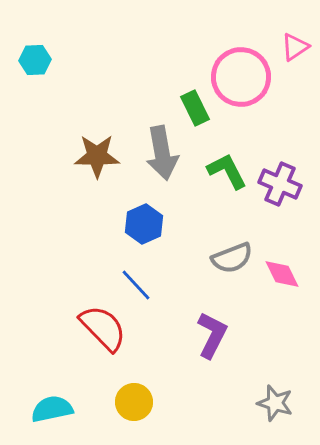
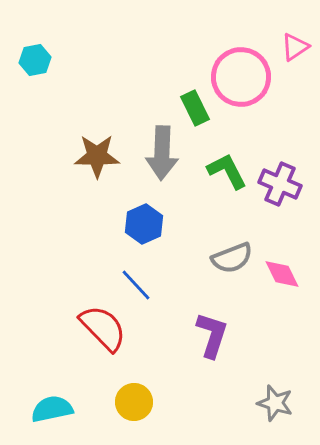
cyan hexagon: rotated 8 degrees counterclockwise
gray arrow: rotated 12 degrees clockwise
purple L-shape: rotated 9 degrees counterclockwise
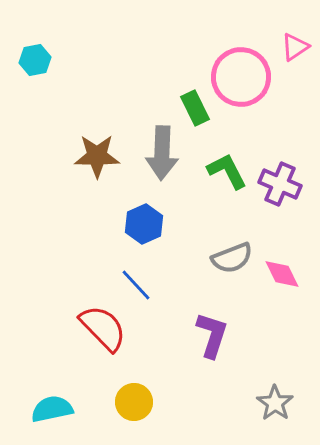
gray star: rotated 18 degrees clockwise
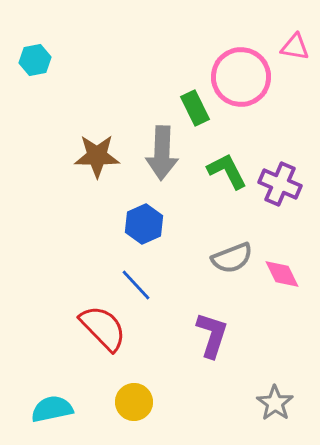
pink triangle: rotated 44 degrees clockwise
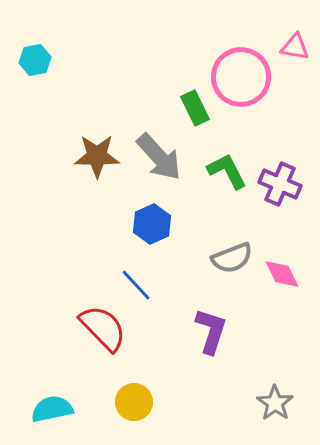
gray arrow: moved 3 px left, 4 px down; rotated 44 degrees counterclockwise
blue hexagon: moved 8 px right
purple L-shape: moved 1 px left, 4 px up
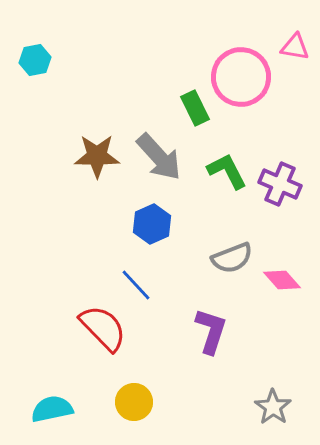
pink diamond: moved 6 px down; rotated 15 degrees counterclockwise
gray star: moved 2 px left, 4 px down
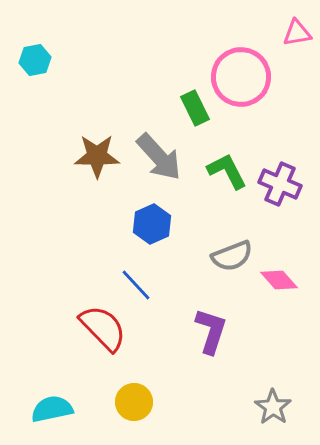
pink triangle: moved 2 px right, 14 px up; rotated 20 degrees counterclockwise
gray semicircle: moved 2 px up
pink diamond: moved 3 px left
